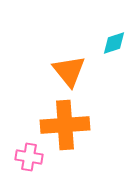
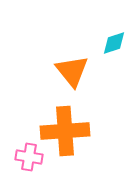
orange triangle: moved 3 px right
orange cross: moved 6 px down
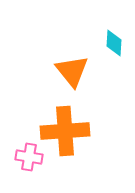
cyan diamond: rotated 68 degrees counterclockwise
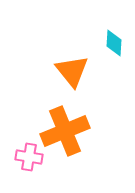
orange cross: rotated 18 degrees counterclockwise
